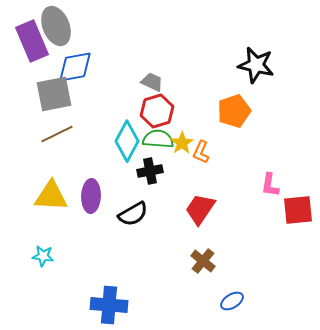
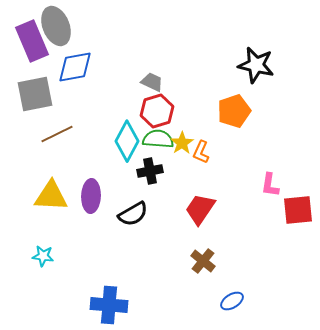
gray square: moved 19 px left
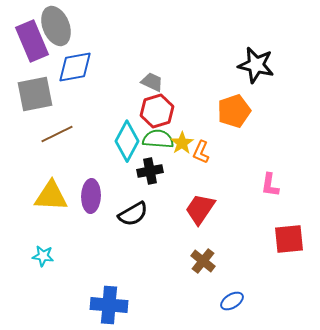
red square: moved 9 px left, 29 px down
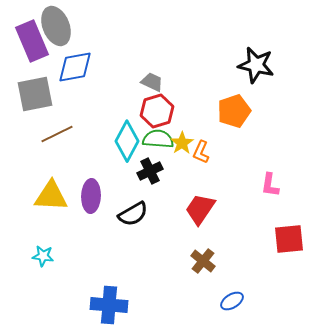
black cross: rotated 15 degrees counterclockwise
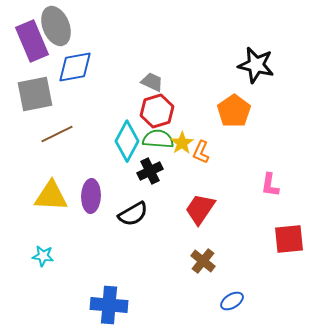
orange pentagon: rotated 16 degrees counterclockwise
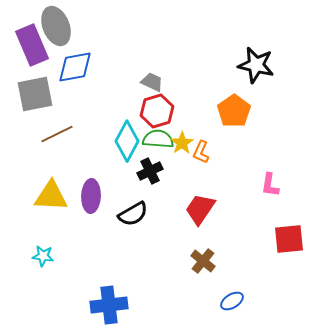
purple rectangle: moved 4 px down
blue cross: rotated 12 degrees counterclockwise
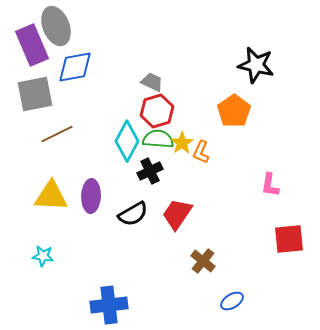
red trapezoid: moved 23 px left, 5 px down
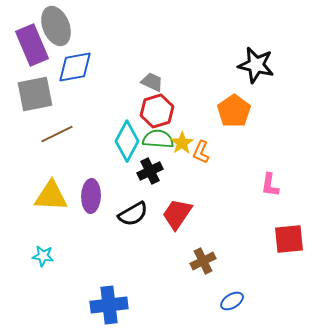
brown cross: rotated 25 degrees clockwise
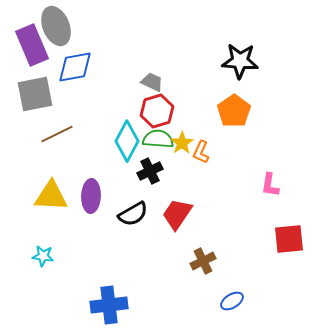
black star: moved 16 px left, 4 px up; rotated 9 degrees counterclockwise
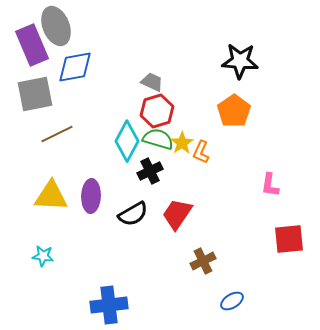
green semicircle: rotated 12 degrees clockwise
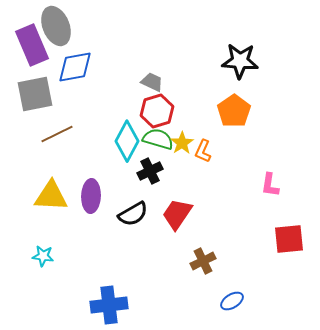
orange L-shape: moved 2 px right, 1 px up
